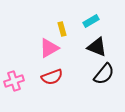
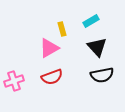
black triangle: rotated 25 degrees clockwise
black semicircle: moved 2 px left, 1 px down; rotated 40 degrees clockwise
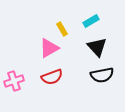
yellow rectangle: rotated 16 degrees counterclockwise
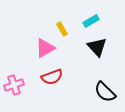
pink triangle: moved 4 px left
black semicircle: moved 3 px right, 17 px down; rotated 55 degrees clockwise
pink cross: moved 4 px down
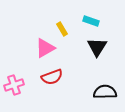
cyan rectangle: rotated 49 degrees clockwise
black triangle: rotated 15 degrees clockwise
black semicircle: rotated 135 degrees clockwise
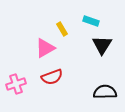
black triangle: moved 5 px right, 2 px up
pink cross: moved 2 px right, 1 px up
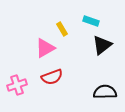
black triangle: rotated 20 degrees clockwise
pink cross: moved 1 px right, 1 px down
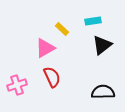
cyan rectangle: moved 2 px right; rotated 28 degrees counterclockwise
yellow rectangle: rotated 16 degrees counterclockwise
red semicircle: rotated 95 degrees counterclockwise
black semicircle: moved 2 px left
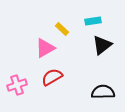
red semicircle: rotated 95 degrees counterclockwise
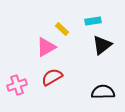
pink triangle: moved 1 px right, 1 px up
